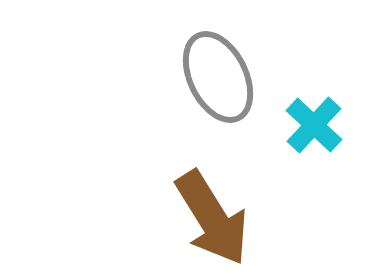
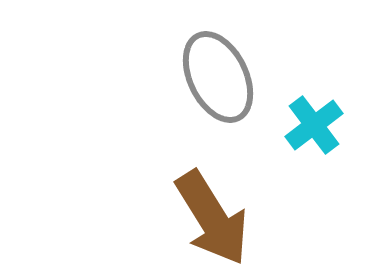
cyan cross: rotated 10 degrees clockwise
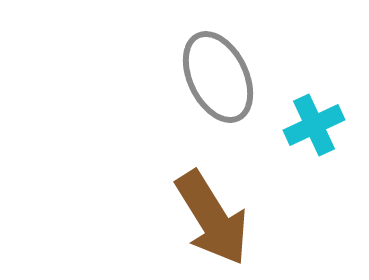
cyan cross: rotated 12 degrees clockwise
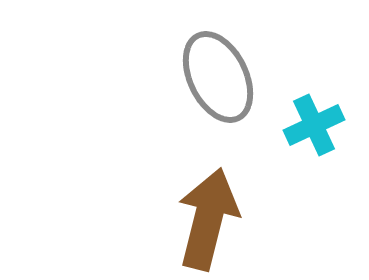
brown arrow: moved 4 px left, 1 px down; rotated 134 degrees counterclockwise
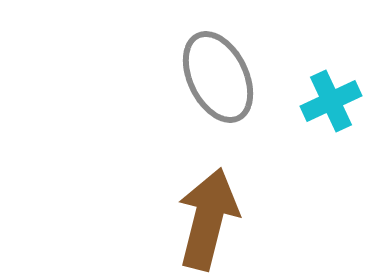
cyan cross: moved 17 px right, 24 px up
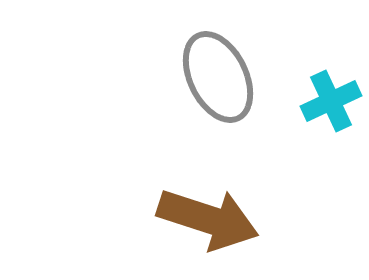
brown arrow: rotated 94 degrees clockwise
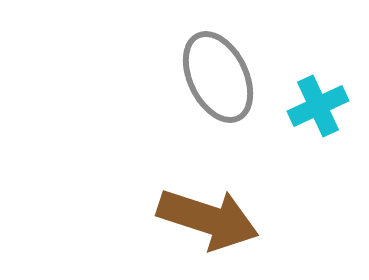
cyan cross: moved 13 px left, 5 px down
